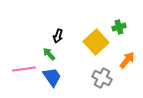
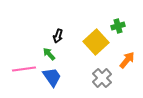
green cross: moved 1 px left, 1 px up
gray cross: rotated 18 degrees clockwise
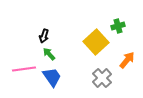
black arrow: moved 14 px left
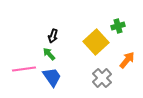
black arrow: moved 9 px right
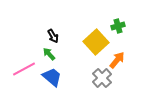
black arrow: rotated 48 degrees counterclockwise
orange arrow: moved 10 px left
pink line: rotated 20 degrees counterclockwise
blue trapezoid: rotated 15 degrees counterclockwise
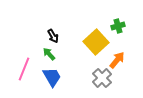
pink line: rotated 40 degrees counterclockwise
blue trapezoid: rotated 20 degrees clockwise
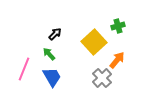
black arrow: moved 2 px right, 2 px up; rotated 104 degrees counterclockwise
yellow square: moved 2 px left
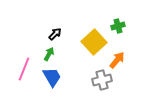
green arrow: rotated 72 degrees clockwise
gray cross: moved 2 px down; rotated 30 degrees clockwise
